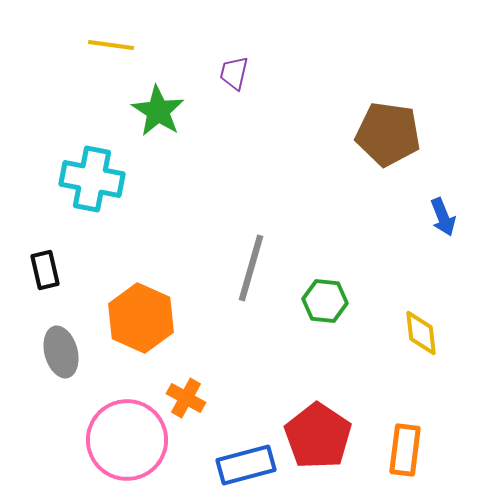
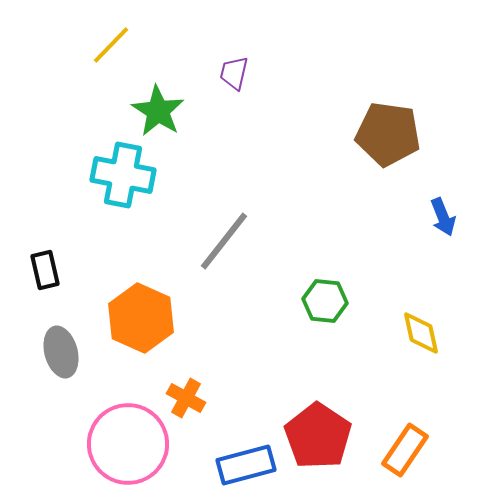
yellow line: rotated 54 degrees counterclockwise
cyan cross: moved 31 px right, 4 px up
gray line: moved 27 px left, 27 px up; rotated 22 degrees clockwise
yellow diamond: rotated 6 degrees counterclockwise
pink circle: moved 1 px right, 4 px down
orange rectangle: rotated 27 degrees clockwise
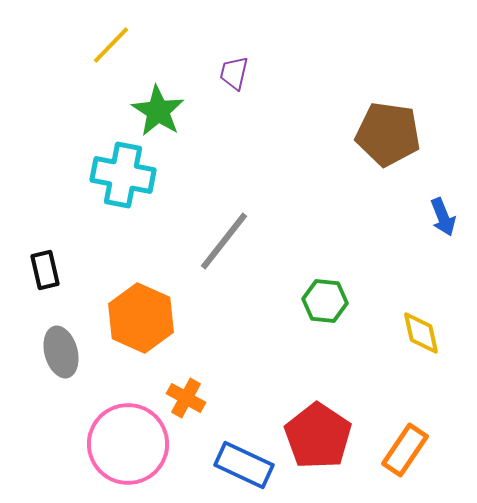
blue rectangle: moved 2 px left; rotated 40 degrees clockwise
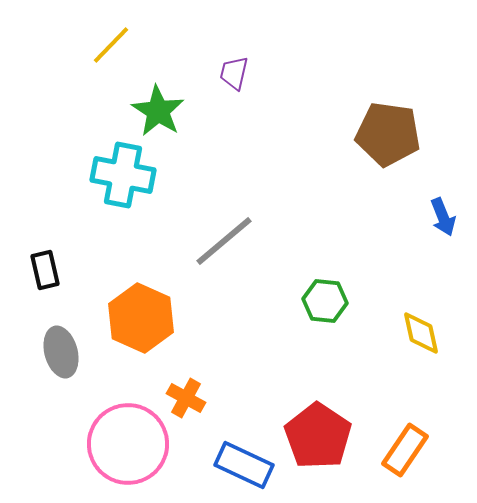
gray line: rotated 12 degrees clockwise
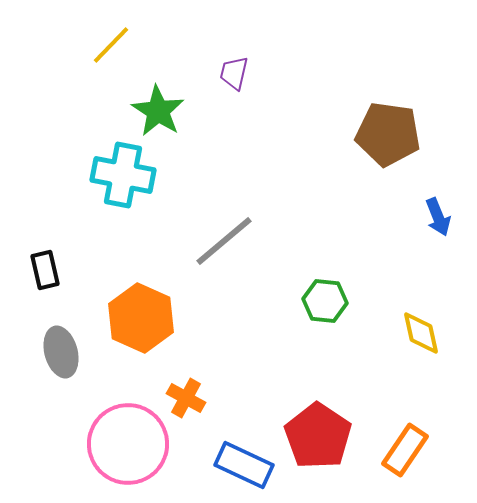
blue arrow: moved 5 px left
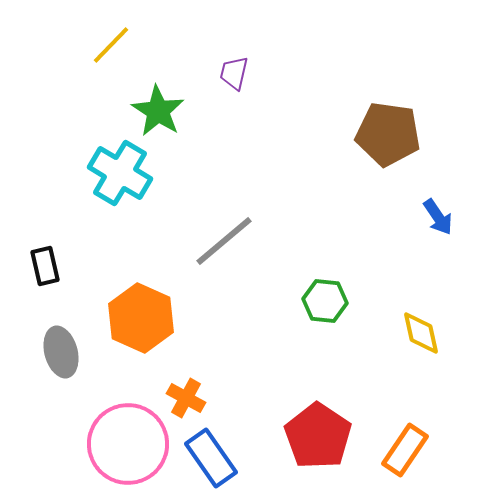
cyan cross: moved 3 px left, 2 px up; rotated 20 degrees clockwise
blue arrow: rotated 12 degrees counterclockwise
black rectangle: moved 4 px up
blue rectangle: moved 33 px left, 7 px up; rotated 30 degrees clockwise
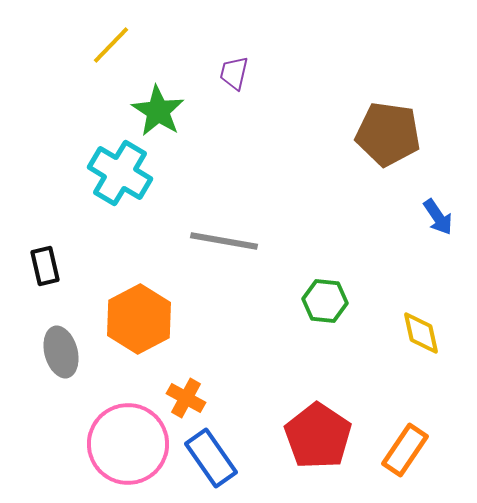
gray line: rotated 50 degrees clockwise
orange hexagon: moved 2 px left, 1 px down; rotated 8 degrees clockwise
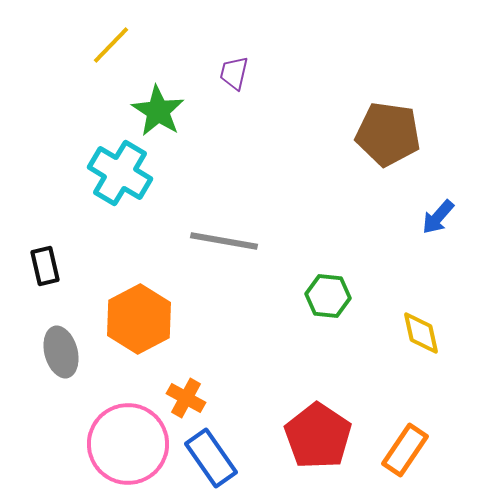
blue arrow: rotated 75 degrees clockwise
green hexagon: moved 3 px right, 5 px up
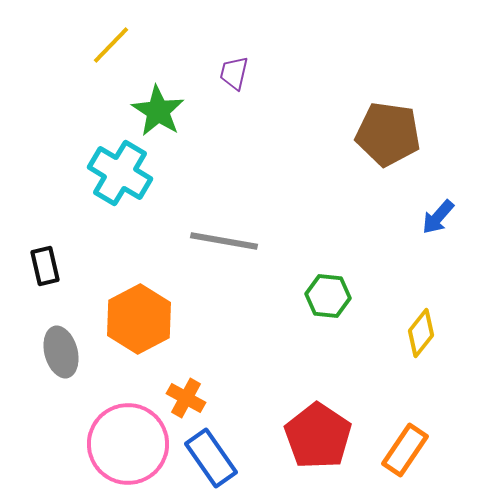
yellow diamond: rotated 51 degrees clockwise
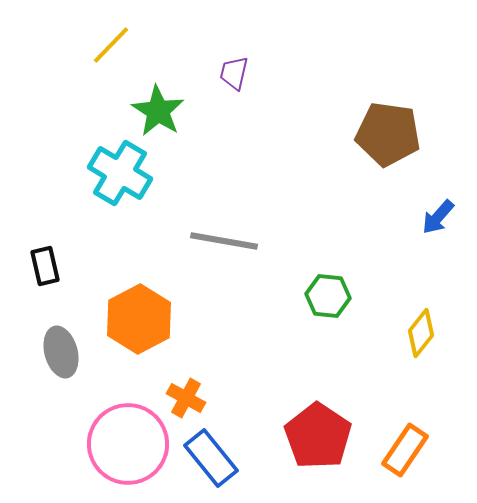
blue rectangle: rotated 4 degrees counterclockwise
